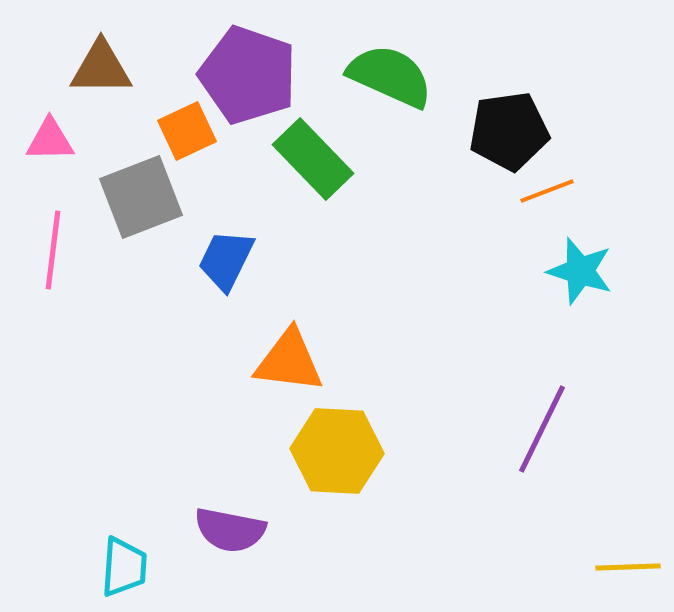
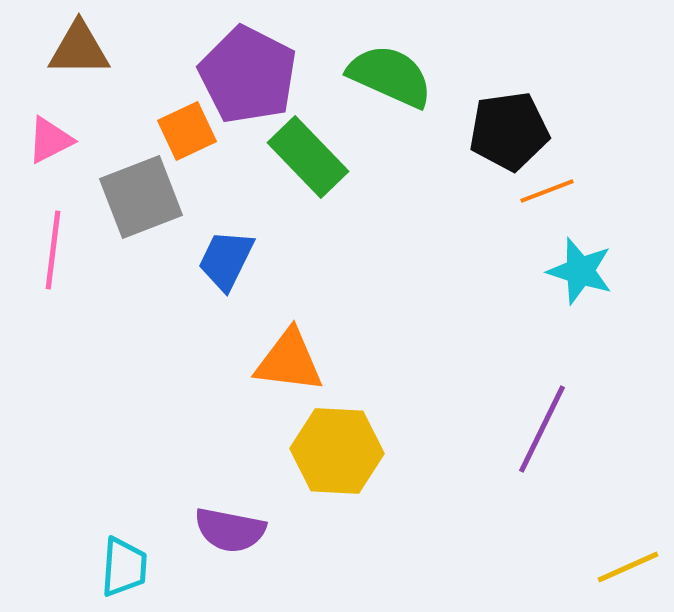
brown triangle: moved 22 px left, 19 px up
purple pentagon: rotated 8 degrees clockwise
pink triangle: rotated 26 degrees counterclockwise
green rectangle: moved 5 px left, 2 px up
yellow line: rotated 22 degrees counterclockwise
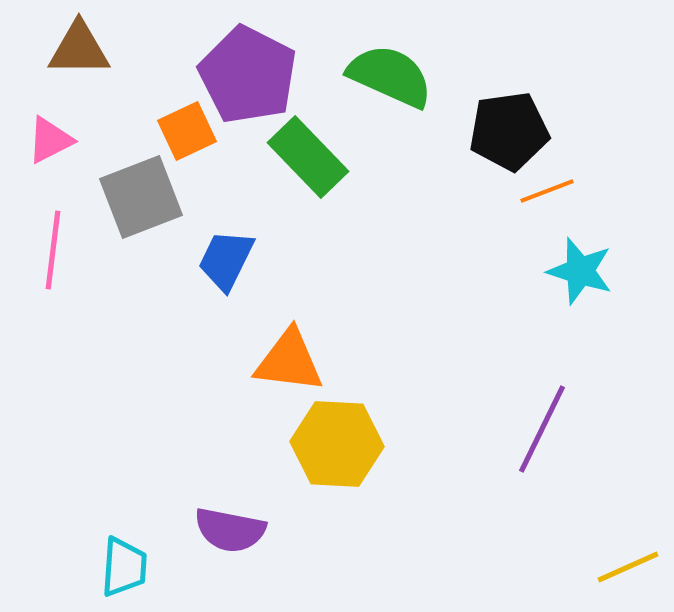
yellow hexagon: moved 7 px up
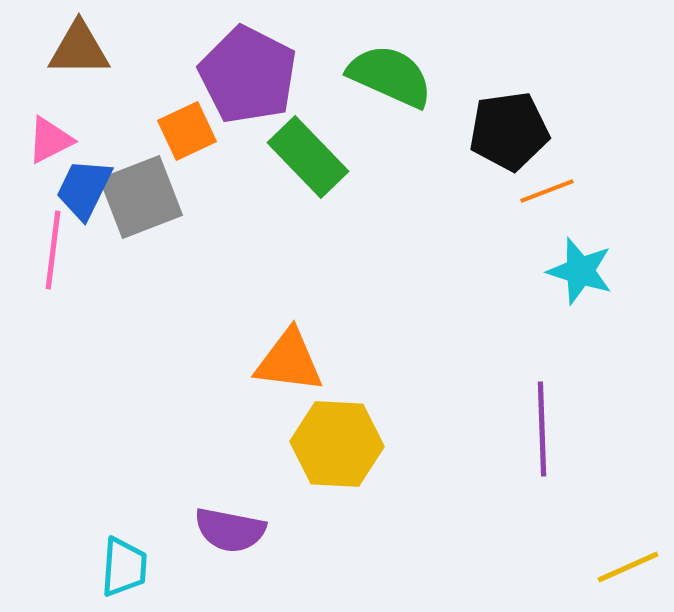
blue trapezoid: moved 142 px left, 71 px up
purple line: rotated 28 degrees counterclockwise
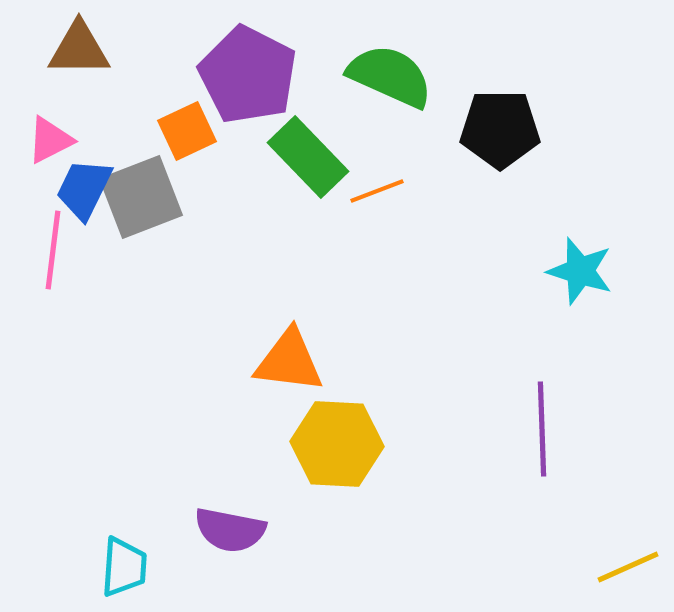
black pentagon: moved 9 px left, 2 px up; rotated 8 degrees clockwise
orange line: moved 170 px left
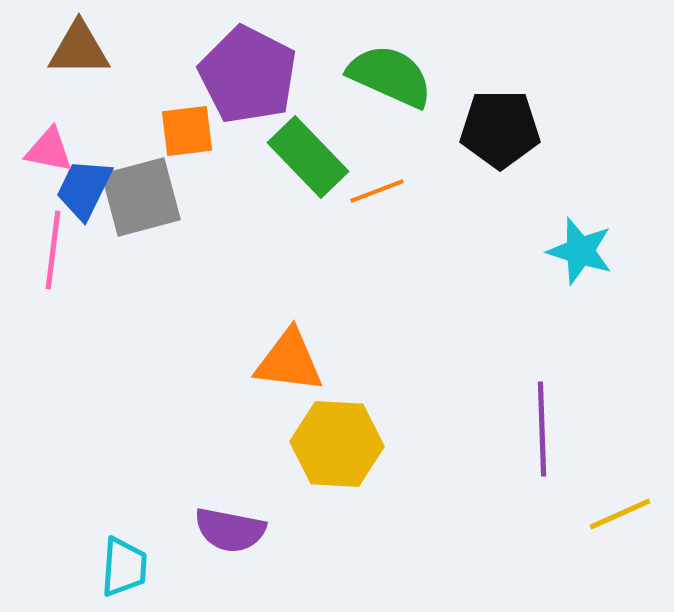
orange square: rotated 18 degrees clockwise
pink triangle: moved 1 px left, 10 px down; rotated 38 degrees clockwise
gray square: rotated 6 degrees clockwise
cyan star: moved 20 px up
yellow line: moved 8 px left, 53 px up
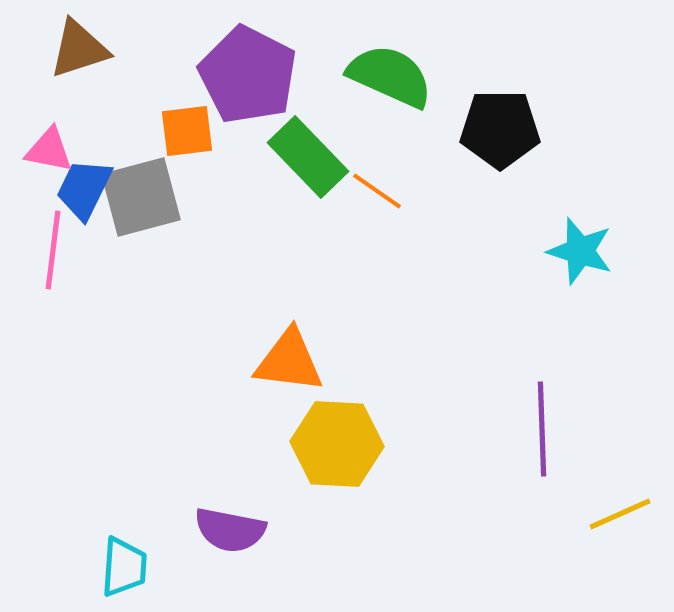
brown triangle: rotated 18 degrees counterclockwise
orange line: rotated 56 degrees clockwise
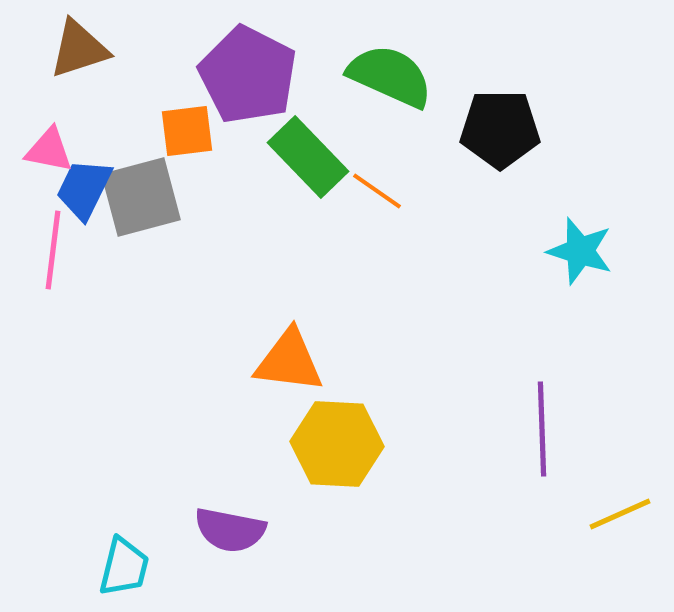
cyan trapezoid: rotated 10 degrees clockwise
